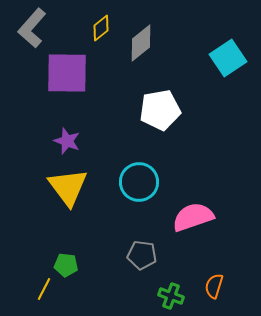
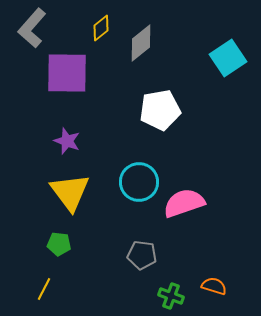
yellow triangle: moved 2 px right, 5 px down
pink semicircle: moved 9 px left, 14 px up
green pentagon: moved 7 px left, 21 px up
orange semicircle: rotated 90 degrees clockwise
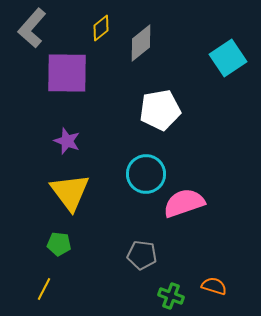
cyan circle: moved 7 px right, 8 px up
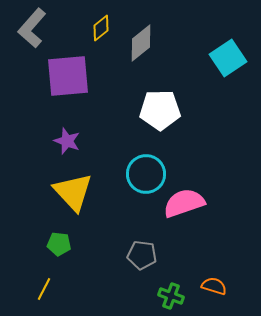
purple square: moved 1 px right, 3 px down; rotated 6 degrees counterclockwise
white pentagon: rotated 9 degrees clockwise
yellow triangle: moved 3 px right; rotated 6 degrees counterclockwise
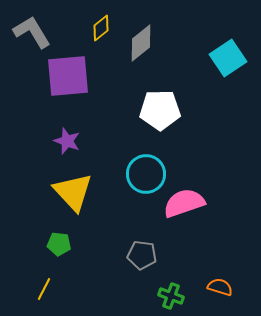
gray L-shape: moved 4 px down; rotated 108 degrees clockwise
orange semicircle: moved 6 px right, 1 px down
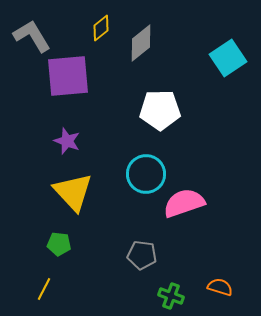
gray L-shape: moved 4 px down
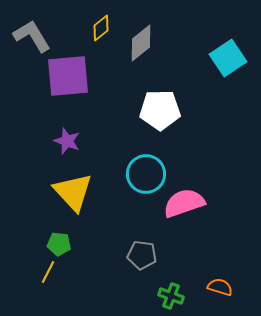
yellow line: moved 4 px right, 17 px up
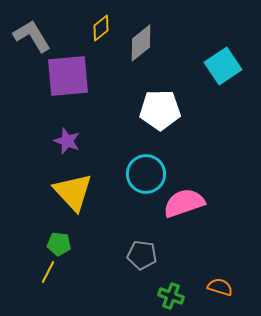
cyan square: moved 5 px left, 8 px down
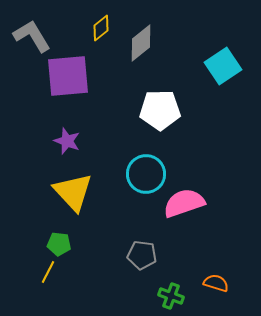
orange semicircle: moved 4 px left, 4 px up
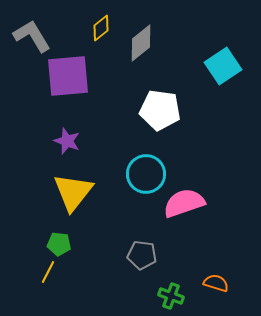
white pentagon: rotated 9 degrees clockwise
yellow triangle: rotated 21 degrees clockwise
